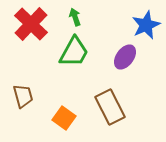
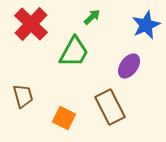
green arrow: moved 17 px right; rotated 66 degrees clockwise
purple ellipse: moved 4 px right, 9 px down
orange square: rotated 10 degrees counterclockwise
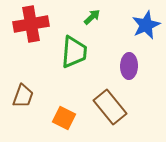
red cross: rotated 36 degrees clockwise
green trapezoid: rotated 24 degrees counterclockwise
purple ellipse: rotated 35 degrees counterclockwise
brown trapezoid: rotated 35 degrees clockwise
brown rectangle: rotated 12 degrees counterclockwise
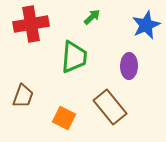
green trapezoid: moved 5 px down
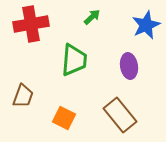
green trapezoid: moved 3 px down
purple ellipse: rotated 10 degrees counterclockwise
brown rectangle: moved 10 px right, 8 px down
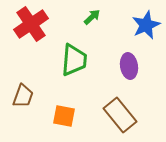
red cross: rotated 24 degrees counterclockwise
orange square: moved 2 px up; rotated 15 degrees counterclockwise
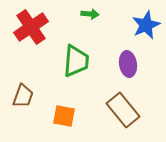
green arrow: moved 2 px left, 3 px up; rotated 48 degrees clockwise
red cross: moved 3 px down
green trapezoid: moved 2 px right, 1 px down
purple ellipse: moved 1 px left, 2 px up
brown rectangle: moved 3 px right, 5 px up
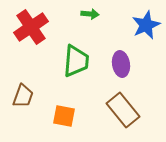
purple ellipse: moved 7 px left
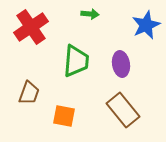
brown trapezoid: moved 6 px right, 3 px up
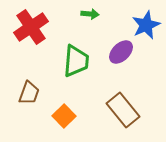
purple ellipse: moved 12 px up; rotated 55 degrees clockwise
orange square: rotated 35 degrees clockwise
